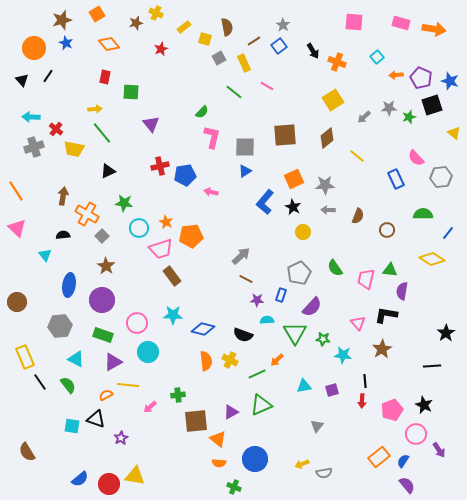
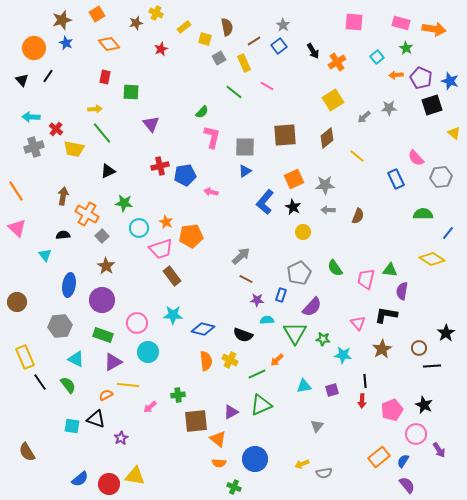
orange cross at (337, 62): rotated 36 degrees clockwise
green star at (409, 117): moved 3 px left, 69 px up; rotated 24 degrees counterclockwise
brown circle at (387, 230): moved 32 px right, 118 px down
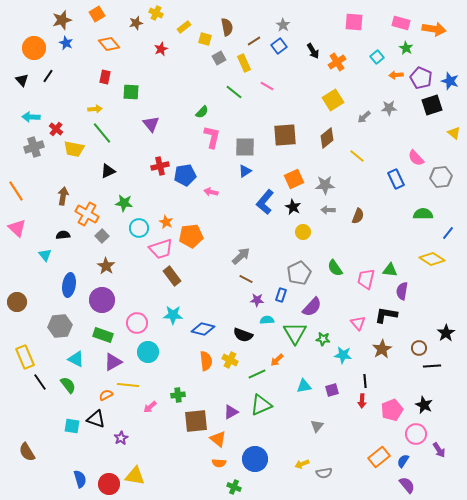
blue semicircle at (80, 479): rotated 66 degrees counterclockwise
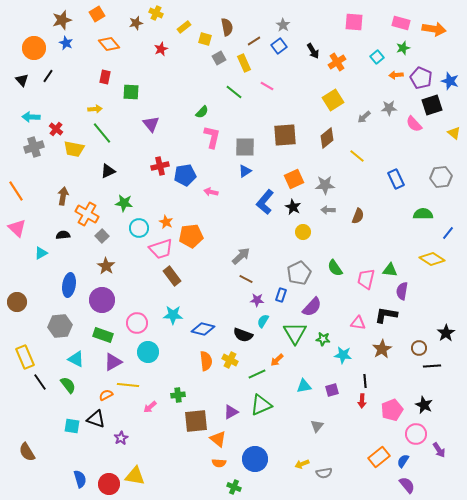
green star at (406, 48): moved 3 px left; rotated 24 degrees clockwise
pink semicircle at (416, 158): moved 2 px left, 34 px up
cyan triangle at (45, 255): moved 4 px left, 2 px up; rotated 40 degrees clockwise
cyan semicircle at (267, 320): moved 4 px left, 1 px down; rotated 56 degrees counterclockwise
pink triangle at (358, 323): rotated 42 degrees counterclockwise
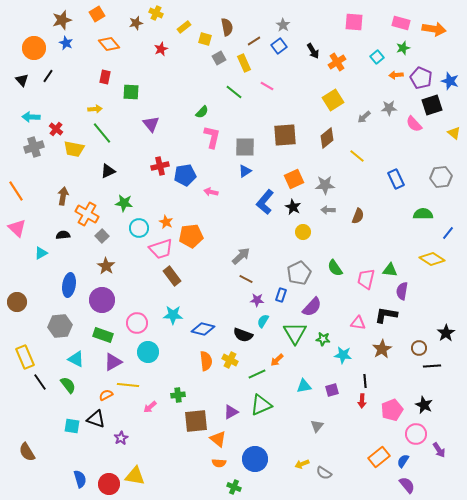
gray semicircle at (324, 473): rotated 42 degrees clockwise
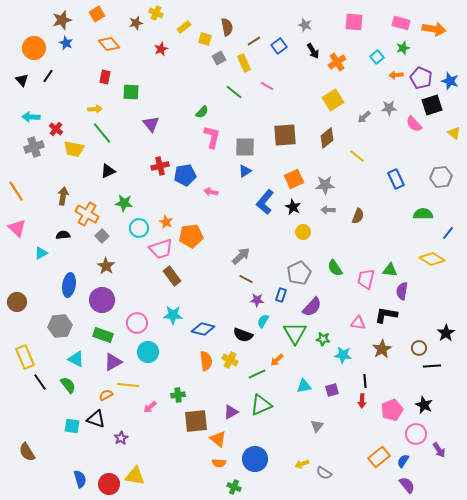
gray star at (283, 25): moved 22 px right; rotated 16 degrees counterclockwise
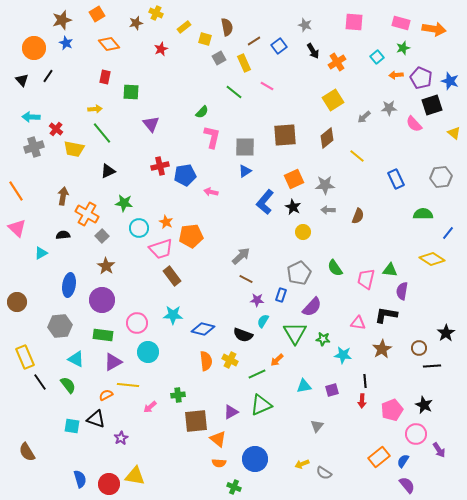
green rectangle at (103, 335): rotated 12 degrees counterclockwise
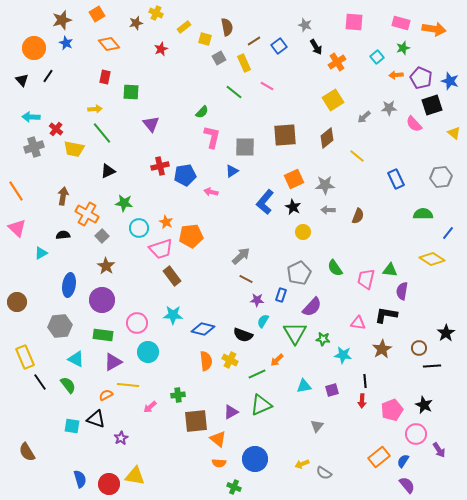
black arrow at (313, 51): moved 3 px right, 4 px up
blue triangle at (245, 171): moved 13 px left
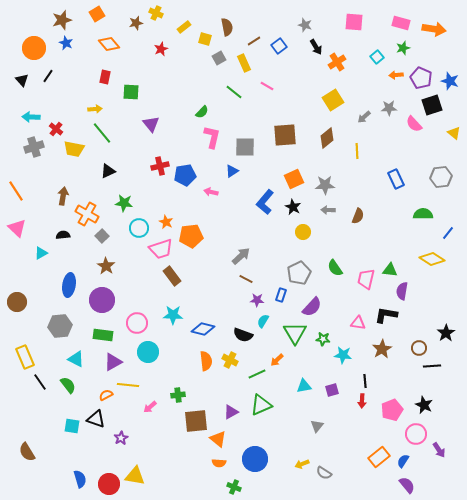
yellow line at (357, 156): moved 5 px up; rotated 49 degrees clockwise
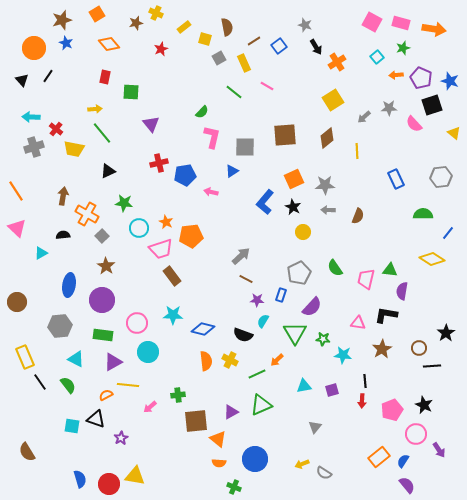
pink square at (354, 22): moved 18 px right; rotated 24 degrees clockwise
red cross at (160, 166): moved 1 px left, 3 px up
gray triangle at (317, 426): moved 2 px left, 1 px down
